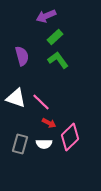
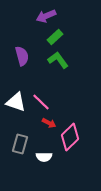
white triangle: moved 4 px down
white semicircle: moved 13 px down
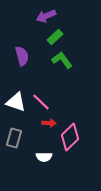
green L-shape: moved 4 px right
red arrow: rotated 24 degrees counterclockwise
gray rectangle: moved 6 px left, 6 px up
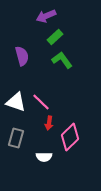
red arrow: rotated 96 degrees clockwise
gray rectangle: moved 2 px right
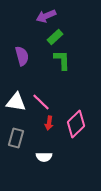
green L-shape: rotated 35 degrees clockwise
white triangle: rotated 10 degrees counterclockwise
pink diamond: moved 6 px right, 13 px up
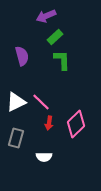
white triangle: rotated 35 degrees counterclockwise
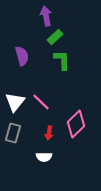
purple arrow: rotated 102 degrees clockwise
white triangle: moved 1 px left; rotated 25 degrees counterclockwise
red arrow: moved 10 px down
gray rectangle: moved 3 px left, 5 px up
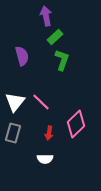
green L-shape: rotated 20 degrees clockwise
white semicircle: moved 1 px right, 2 px down
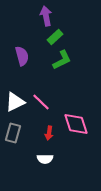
green L-shape: rotated 45 degrees clockwise
white triangle: rotated 25 degrees clockwise
pink diamond: rotated 64 degrees counterclockwise
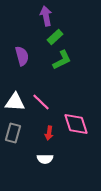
white triangle: rotated 30 degrees clockwise
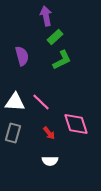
red arrow: rotated 48 degrees counterclockwise
white semicircle: moved 5 px right, 2 px down
